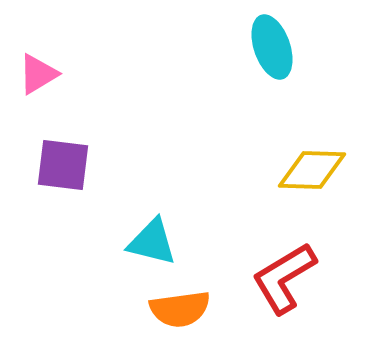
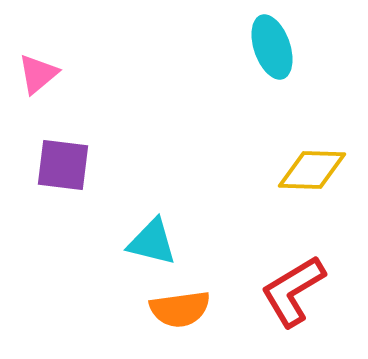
pink triangle: rotated 9 degrees counterclockwise
red L-shape: moved 9 px right, 13 px down
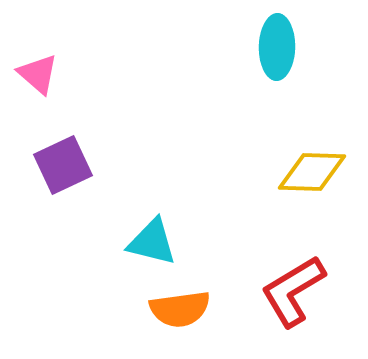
cyan ellipse: moved 5 px right; rotated 20 degrees clockwise
pink triangle: rotated 39 degrees counterclockwise
purple square: rotated 32 degrees counterclockwise
yellow diamond: moved 2 px down
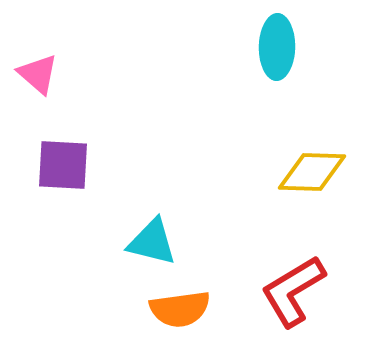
purple square: rotated 28 degrees clockwise
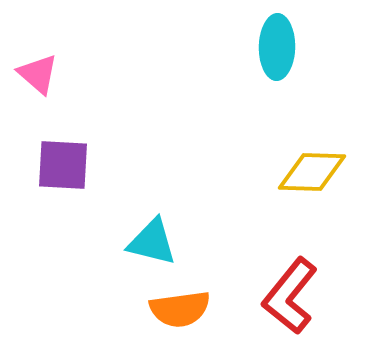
red L-shape: moved 3 px left, 5 px down; rotated 20 degrees counterclockwise
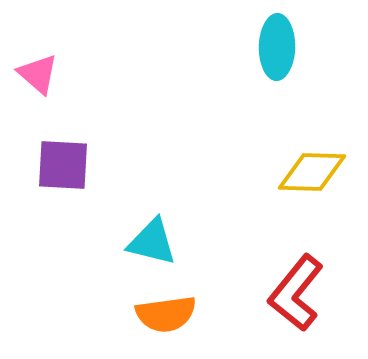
red L-shape: moved 6 px right, 3 px up
orange semicircle: moved 14 px left, 5 px down
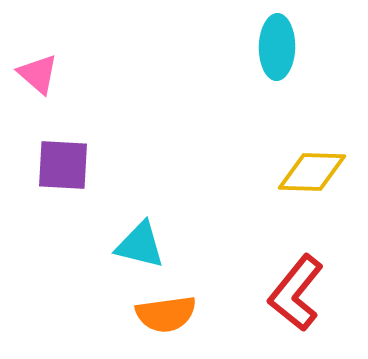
cyan triangle: moved 12 px left, 3 px down
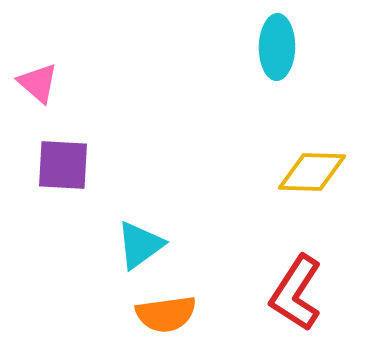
pink triangle: moved 9 px down
cyan triangle: rotated 50 degrees counterclockwise
red L-shape: rotated 6 degrees counterclockwise
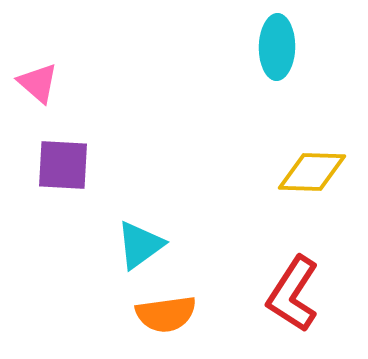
red L-shape: moved 3 px left, 1 px down
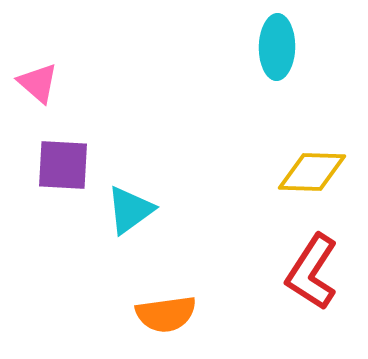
cyan triangle: moved 10 px left, 35 px up
red L-shape: moved 19 px right, 22 px up
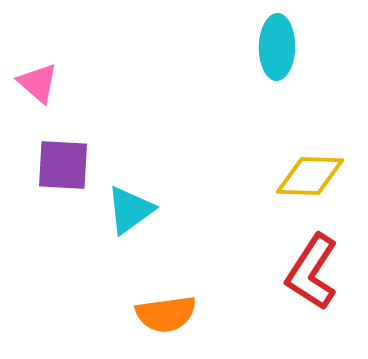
yellow diamond: moved 2 px left, 4 px down
